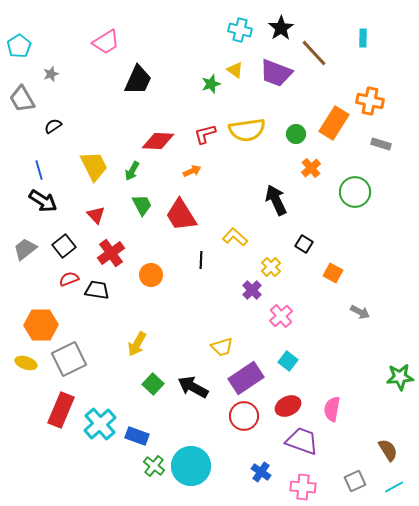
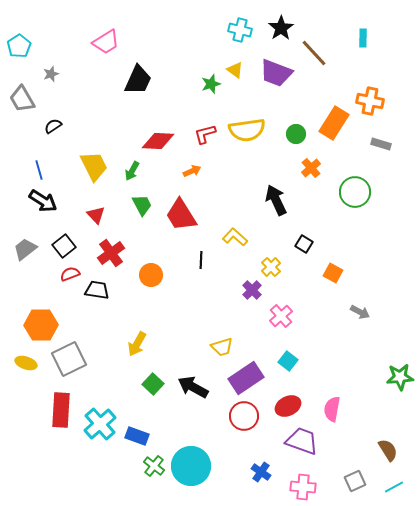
red semicircle at (69, 279): moved 1 px right, 5 px up
red rectangle at (61, 410): rotated 20 degrees counterclockwise
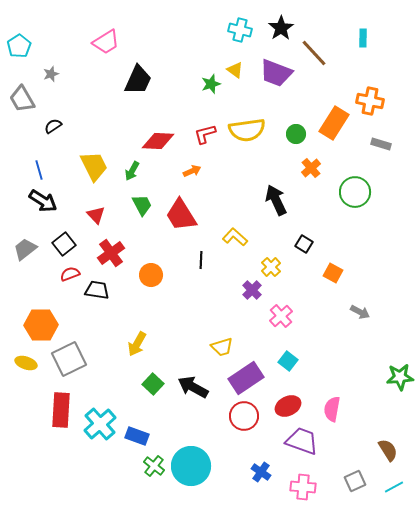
black square at (64, 246): moved 2 px up
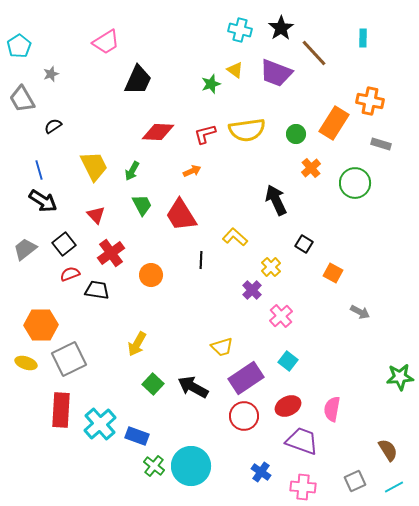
red diamond at (158, 141): moved 9 px up
green circle at (355, 192): moved 9 px up
